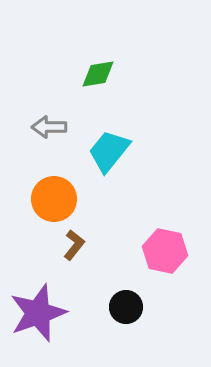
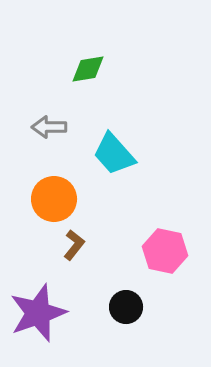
green diamond: moved 10 px left, 5 px up
cyan trapezoid: moved 5 px right, 3 px down; rotated 81 degrees counterclockwise
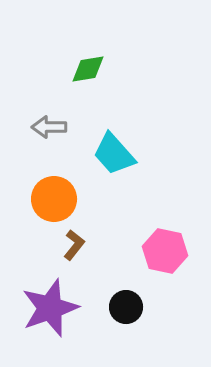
purple star: moved 12 px right, 5 px up
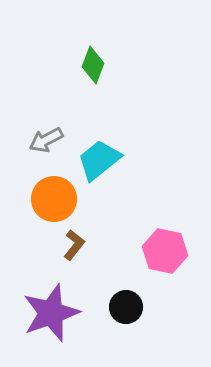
green diamond: moved 5 px right, 4 px up; rotated 60 degrees counterclockwise
gray arrow: moved 3 px left, 13 px down; rotated 28 degrees counterclockwise
cyan trapezoid: moved 15 px left, 6 px down; rotated 93 degrees clockwise
purple star: moved 1 px right, 5 px down
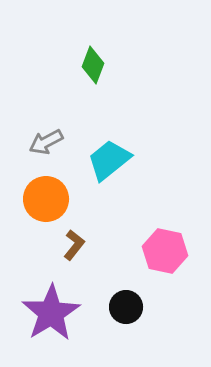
gray arrow: moved 2 px down
cyan trapezoid: moved 10 px right
orange circle: moved 8 px left
purple star: rotated 12 degrees counterclockwise
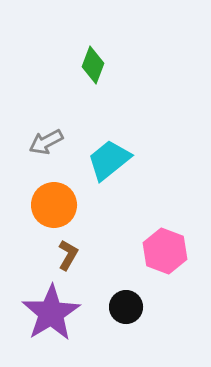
orange circle: moved 8 px right, 6 px down
brown L-shape: moved 6 px left, 10 px down; rotated 8 degrees counterclockwise
pink hexagon: rotated 9 degrees clockwise
